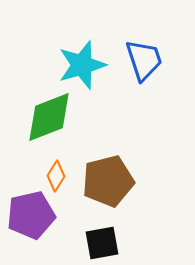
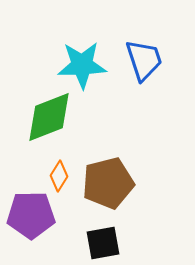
cyan star: rotated 15 degrees clockwise
orange diamond: moved 3 px right
brown pentagon: moved 2 px down
purple pentagon: rotated 12 degrees clockwise
black square: moved 1 px right
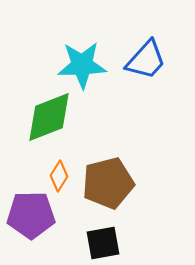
blue trapezoid: moved 2 px right; rotated 60 degrees clockwise
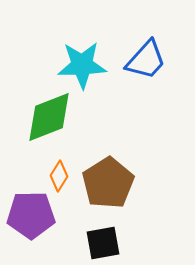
brown pentagon: rotated 18 degrees counterclockwise
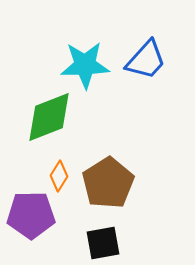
cyan star: moved 3 px right
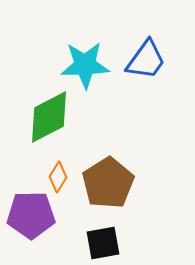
blue trapezoid: rotated 6 degrees counterclockwise
green diamond: rotated 6 degrees counterclockwise
orange diamond: moved 1 px left, 1 px down
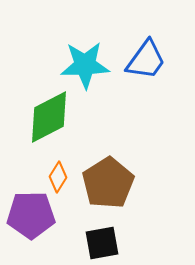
black square: moved 1 px left
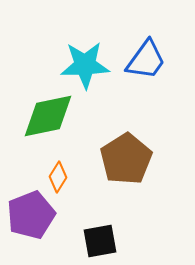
green diamond: moved 1 px left, 1 px up; rotated 16 degrees clockwise
brown pentagon: moved 18 px right, 24 px up
purple pentagon: rotated 21 degrees counterclockwise
black square: moved 2 px left, 2 px up
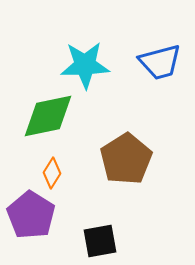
blue trapezoid: moved 14 px right, 2 px down; rotated 39 degrees clockwise
orange diamond: moved 6 px left, 4 px up
purple pentagon: rotated 18 degrees counterclockwise
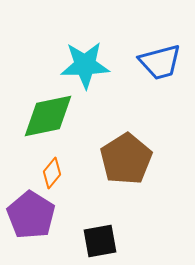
orange diamond: rotated 8 degrees clockwise
